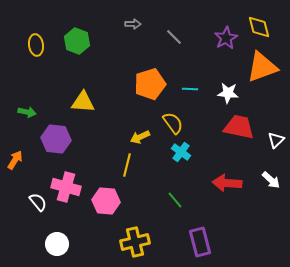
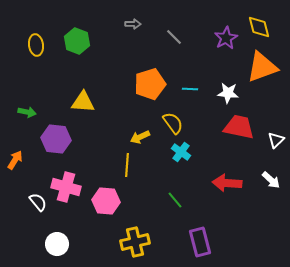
yellow line: rotated 10 degrees counterclockwise
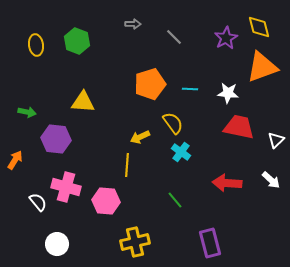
purple rectangle: moved 10 px right, 1 px down
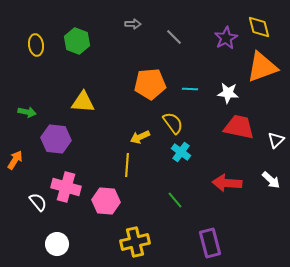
orange pentagon: rotated 12 degrees clockwise
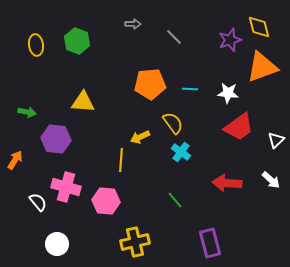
purple star: moved 4 px right, 2 px down; rotated 10 degrees clockwise
red trapezoid: rotated 132 degrees clockwise
yellow line: moved 6 px left, 5 px up
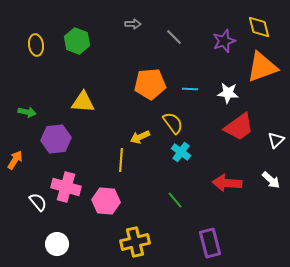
purple star: moved 6 px left, 1 px down
purple hexagon: rotated 12 degrees counterclockwise
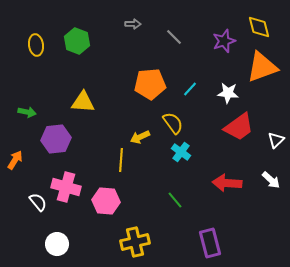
cyan line: rotated 49 degrees counterclockwise
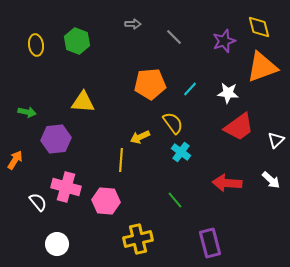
yellow cross: moved 3 px right, 3 px up
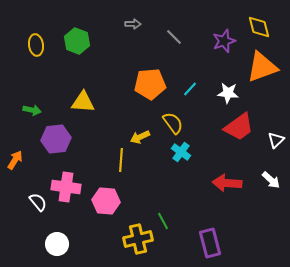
green arrow: moved 5 px right, 2 px up
pink cross: rotated 8 degrees counterclockwise
green line: moved 12 px left, 21 px down; rotated 12 degrees clockwise
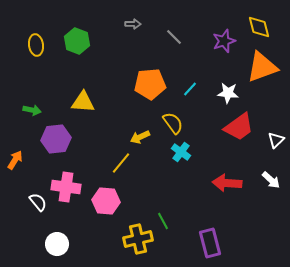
yellow line: moved 3 px down; rotated 35 degrees clockwise
